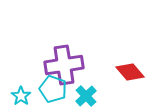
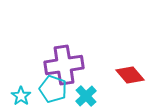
red diamond: moved 3 px down
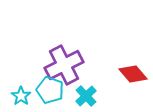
purple cross: rotated 18 degrees counterclockwise
red diamond: moved 3 px right, 1 px up
cyan pentagon: moved 3 px left, 1 px down
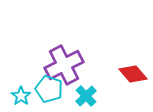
cyan pentagon: moved 1 px left, 1 px up
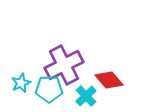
red diamond: moved 24 px left, 6 px down
cyan pentagon: rotated 20 degrees counterclockwise
cyan star: moved 13 px up; rotated 12 degrees clockwise
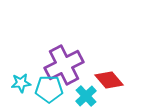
cyan star: rotated 18 degrees clockwise
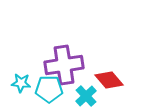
purple cross: rotated 18 degrees clockwise
cyan star: rotated 12 degrees clockwise
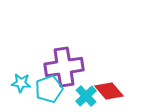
purple cross: moved 2 px down
red diamond: moved 11 px down
cyan pentagon: rotated 20 degrees counterclockwise
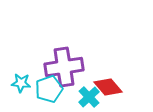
red diamond: moved 1 px left, 4 px up
cyan cross: moved 3 px right, 1 px down
